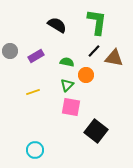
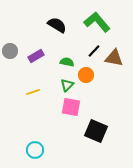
green L-shape: rotated 48 degrees counterclockwise
black square: rotated 15 degrees counterclockwise
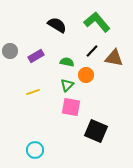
black line: moved 2 px left
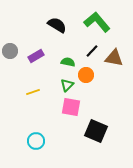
green semicircle: moved 1 px right
cyan circle: moved 1 px right, 9 px up
